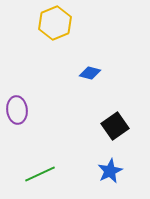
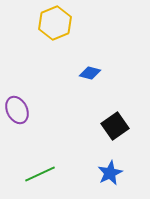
purple ellipse: rotated 20 degrees counterclockwise
blue star: moved 2 px down
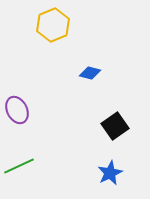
yellow hexagon: moved 2 px left, 2 px down
green line: moved 21 px left, 8 px up
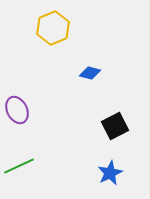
yellow hexagon: moved 3 px down
black square: rotated 8 degrees clockwise
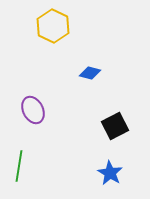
yellow hexagon: moved 2 px up; rotated 12 degrees counterclockwise
purple ellipse: moved 16 px right
green line: rotated 56 degrees counterclockwise
blue star: rotated 15 degrees counterclockwise
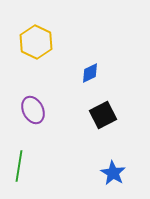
yellow hexagon: moved 17 px left, 16 px down
blue diamond: rotated 40 degrees counterclockwise
black square: moved 12 px left, 11 px up
blue star: moved 3 px right
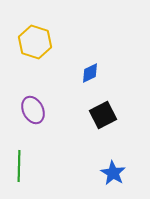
yellow hexagon: moved 1 px left; rotated 8 degrees counterclockwise
green line: rotated 8 degrees counterclockwise
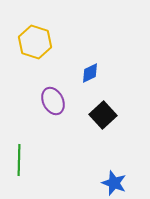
purple ellipse: moved 20 px right, 9 px up
black square: rotated 16 degrees counterclockwise
green line: moved 6 px up
blue star: moved 1 px right, 10 px down; rotated 10 degrees counterclockwise
